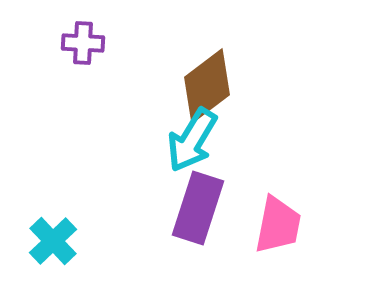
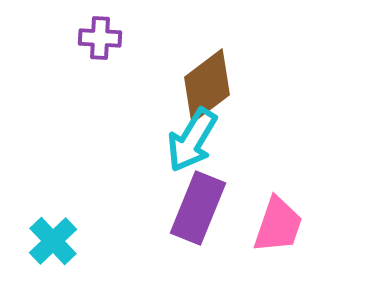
purple cross: moved 17 px right, 5 px up
purple rectangle: rotated 4 degrees clockwise
pink trapezoid: rotated 8 degrees clockwise
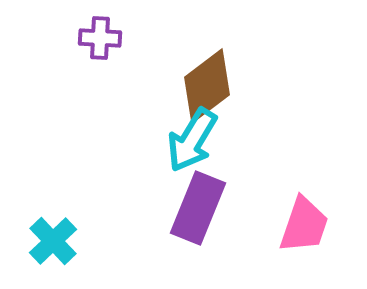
pink trapezoid: moved 26 px right
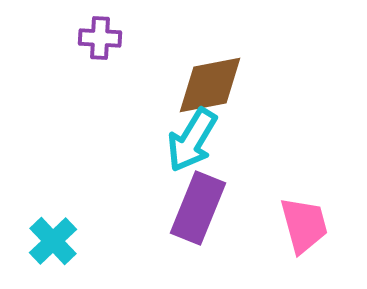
brown diamond: moved 3 px right, 1 px up; rotated 26 degrees clockwise
pink trapezoid: rotated 34 degrees counterclockwise
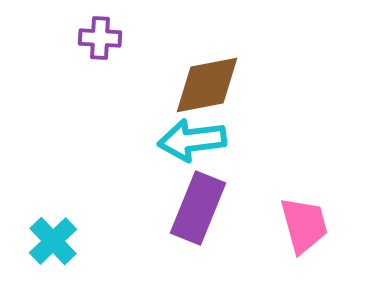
brown diamond: moved 3 px left
cyan arrow: rotated 52 degrees clockwise
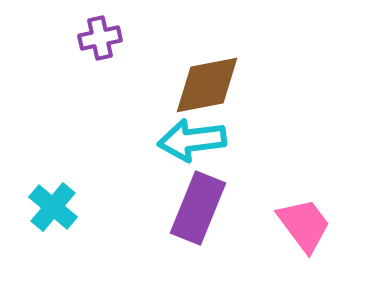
purple cross: rotated 15 degrees counterclockwise
pink trapezoid: rotated 22 degrees counterclockwise
cyan cross: moved 34 px up; rotated 6 degrees counterclockwise
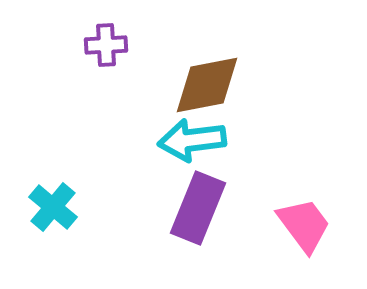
purple cross: moved 6 px right, 7 px down; rotated 9 degrees clockwise
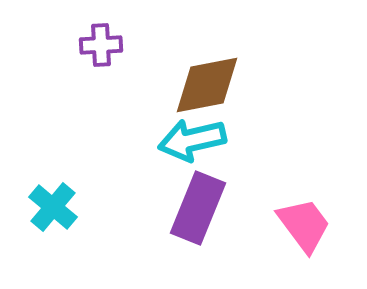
purple cross: moved 5 px left
cyan arrow: rotated 6 degrees counterclockwise
